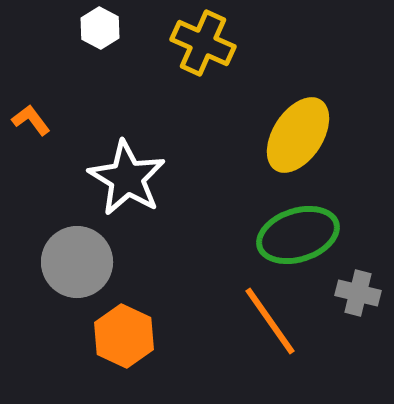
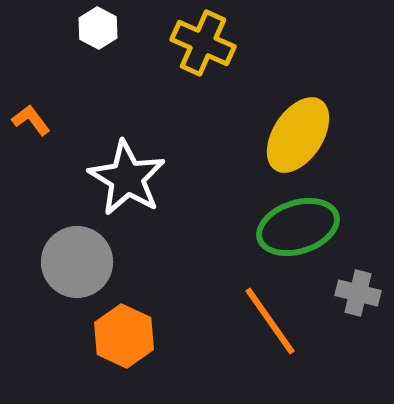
white hexagon: moved 2 px left
green ellipse: moved 8 px up
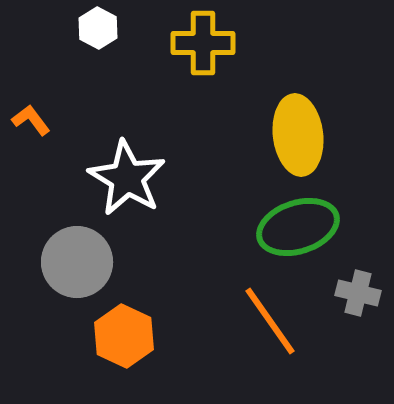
yellow cross: rotated 24 degrees counterclockwise
yellow ellipse: rotated 40 degrees counterclockwise
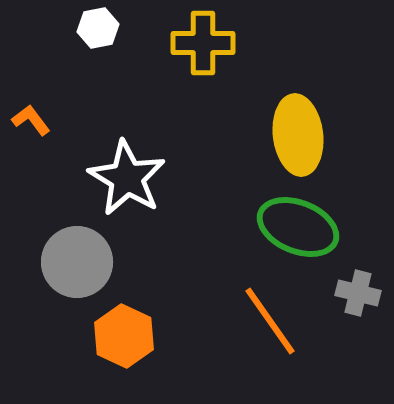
white hexagon: rotated 21 degrees clockwise
green ellipse: rotated 40 degrees clockwise
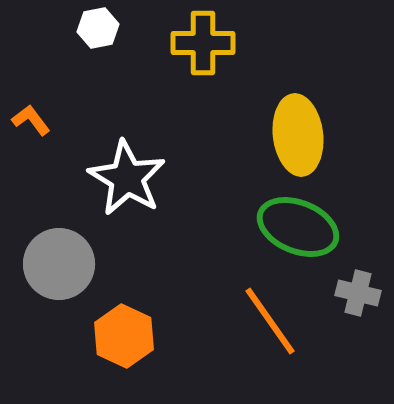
gray circle: moved 18 px left, 2 px down
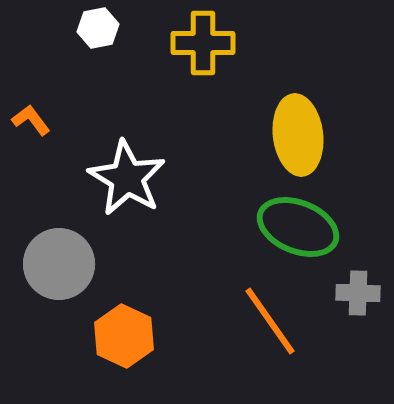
gray cross: rotated 12 degrees counterclockwise
